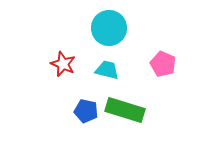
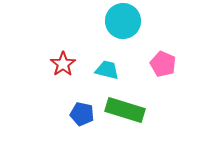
cyan circle: moved 14 px right, 7 px up
red star: rotated 15 degrees clockwise
blue pentagon: moved 4 px left, 3 px down
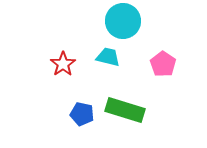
pink pentagon: rotated 10 degrees clockwise
cyan trapezoid: moved 1 px right, 13 px up
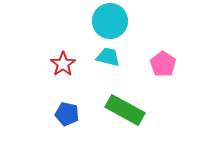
cyan circle: moved 13 px left
green rectangle: rotated 12 degrees clockwise
blue pentagon: moved 15 px left
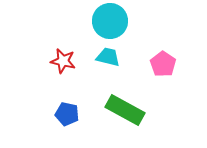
red star: moved 3 px up; rotated 25 degrees counterclockwise
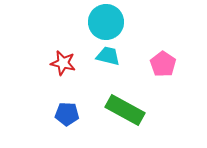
cyan circle: moved 4 px left, 1 px down
cyan trapezoid: moved 1 px up
red star: moved 2 px down
blue pentagon: rotated 10 degrees counterclockwise
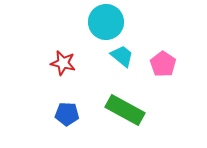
cyan trapezoid: moved 14 px right; rotated 25 degrees clockwise
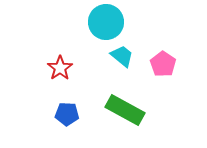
red star: moved 3 px left, 5 px down; rotated 25 degrees clockwise
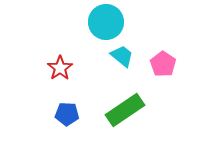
green rectangle: rotated 63 degrees counterclockwise
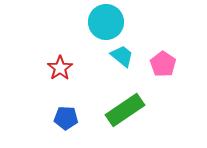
blue pentagon: moved 1 px left, 4 px down
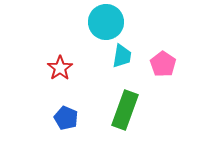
cyan trapezoid: rotated 60 degrees clockwise
green rectangle: rotated 36 degrees counterclockwise
blue pentagon: rotated 20 degrees clockwise
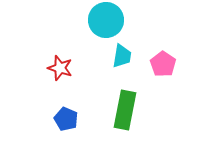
cyan circle: moved 2 px up
red star: rotated 20 degrees counterclockwise
green rectangle: rotated 9 degrees counterclockwise
blue pentagon: moved 1 px down
